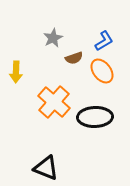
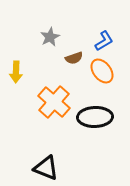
gray star: moved 3 px left, 1 px up
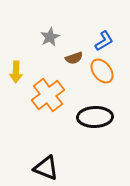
orange cross: moved 6 px left, 7 px up; rotated 12 degrees clockwise
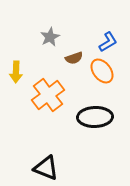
blue L-shape: moved 4 px right, 1 px down
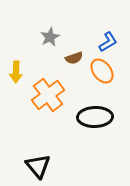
black triangle: moved 8 px left, 2 px up; rotated 28 degrees clockwise
